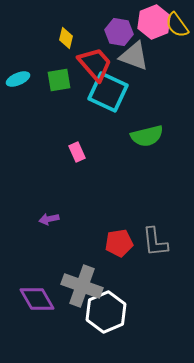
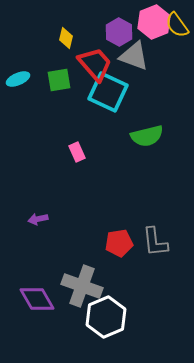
purple hexagon: rotated 20 degrees clockwise
purple arrow: moved 11 px left
white hexagon: moved 5 px down
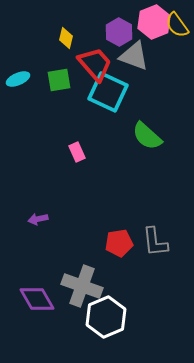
green semicircle: rotated 56 degrees clockwise
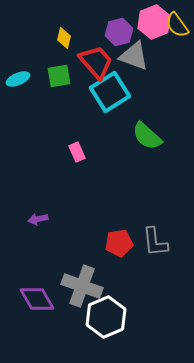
purple hexagon: rotated 16 degrees clockwise
yellow diamond: moved 2 px left
red trapezoid: moved 1 px right, 2 px up
green square: moved 4 px up
cyan square: moved 2 px right; rotated 33 degrees clockwise
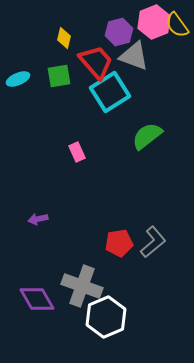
green semicircle: rotated 100 degrees clockwise
gray L-shape: moved 2 px left; rotated 124 degrees counterclockwise
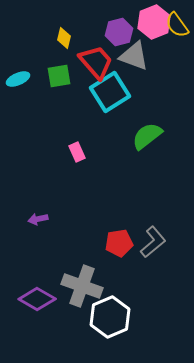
purple diamond: rotated 30 degrees counterclockwise
white hexagon: moved 4 px right
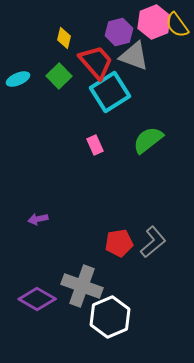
green square: rotated 35 degrees counterclockwise
green semicircle: moved 1 px right, 4 px down
pink rectangle: moved 18 px right, 7 px up
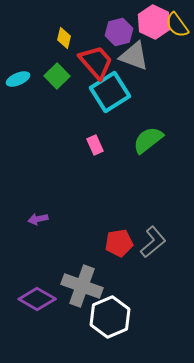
pink hexagon: rotated 12 degrees counterclockwise
green square: moved 2 px left
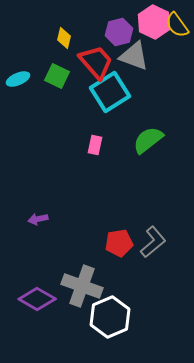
green square: rotated 20 degrees counterclockwise
pink rectangle: rotated 36 degrees clockwise
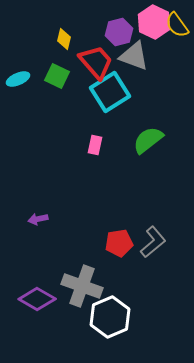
yellow diamond: moved 1 px down
